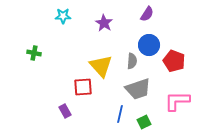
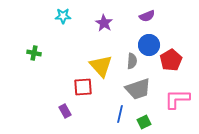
purple semicircle: moved 2 px down; rotated 35 degrees clockwise
red pentagon: moved 3 px left, 1 px up; rotated 20 degrees clockwise
pink L-shape: moved 2 px up
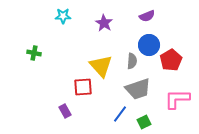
blue line: rotated 24 degrees clockwise
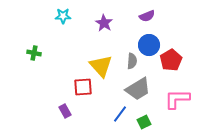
gray trapezoid: rotated 12 degrees counterclockwise
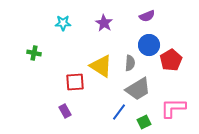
cyan star: moved 7 px down
gray semicircle: moved 2 px left, 2 px down
yellow triangle: rotated 15 degrees counterclockwise
red square: moved 8 px left, 5 px up
pink L-shape: moved 4 px left, 9 px down
blue line: moved 1 px left, 2 px up
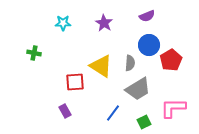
blue line: moved 6 px left, 1 px down
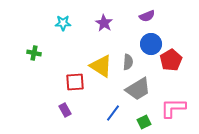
blue circle: moved 2 px right, 1 px up
gray semicircle: moved 2 px left, 1 px up
purple rectangle: moved 1 px up
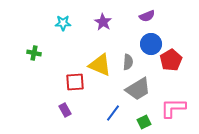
purple star: moved 1 px left, 1 px up
yellow triangle: moved 1 px left, 1 px up; rotated 10 degrees counterclockwise
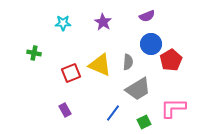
red square: moved 4 px left, 9 px up; rotated 18 degrees counterclockwise
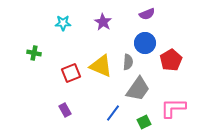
purple semicircle: moved 2 px up
blue circle: moved 6 px left, 1 px up
yellow triangle: moved 1 px right, 1 px down
gray trapezoid: rotated 24 degrees counterclockwise
